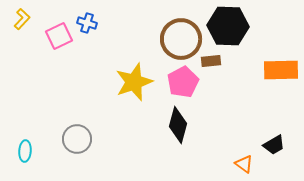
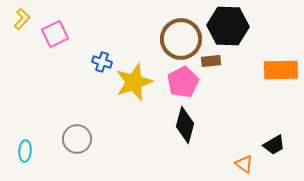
blue cross: moved 15 px right, 39 px down
pink square: moved 4 px left, 2 px up
black diamond: moved 7 px right
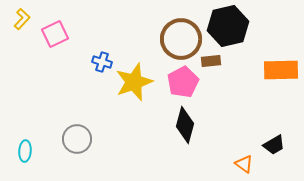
black hexagon: rotated 15 degrees counterclockwise
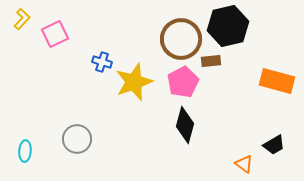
orange rectangle: moved 4 px left, 11 px down; rotated 16 degrees clockwise
